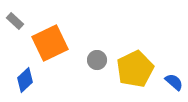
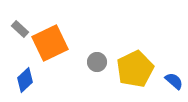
gray rectangle: moved 5 px right, 8 px down
gray circle: moved 2 px down
blue semicircle: moved 1 px up
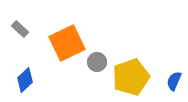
orange square: moved 17 px right
yellow pentagon: moved 4 px left, 8 px down; rotated 6 degrees clockwise
blue semicircle: rotated 108 degrees counterclockwise
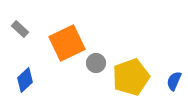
gray circle: moved 1 px left, 1 px down
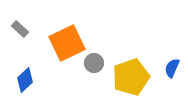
gray circle: moved 2 px left
blue semicircle: moved 2 px left, 13 px up
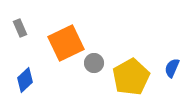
gray rectangle: moved 1 px up; rotated 24 degrees clockwise
orange square: moved 1 px left
yellow pentagon: rotated 9 degrees counterclockwise
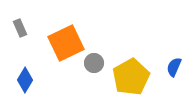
blue semicircle: moved 2 px right, 1 px up
blue diamond: rotated 15 degrees counterclockwise
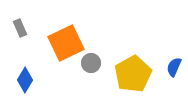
gray circle: moved 3 px left
yellow pentagon: moved 2 px right, 3 px up
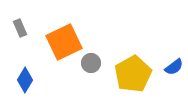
orange square: moved 2 px left, 1 px up
blue semicircle: rotated 150 degrees counterclockwise
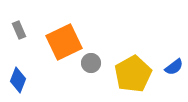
gray rectangle: moved 1 px left, 2 px down
blue diamond: moved 7 px left; rotated 10 degrees counterclockwise
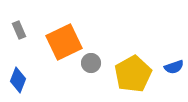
blue semicircle: rotated 18 degrees clockwise
